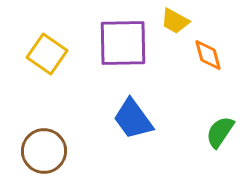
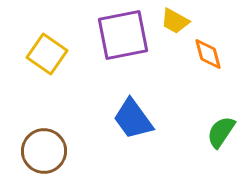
purple square: moved 8 px up; rotated 10 degrees counterclockwise
orange diamond: moved 1 px up
green semicircle: moved 1 px right
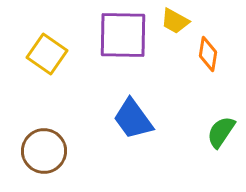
purple square: rotated 12 degrees clockwise
orange diamond: rotated 24 degrees clockwise
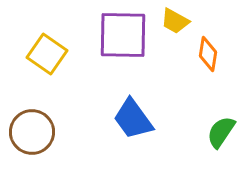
brown circle: moved 12 px left, 19 px up
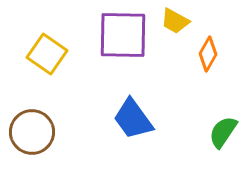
orange diamond: rotated 20 degrees clockwise
green semicircle: moved 2 px right
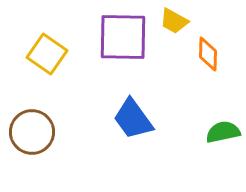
yellow trapezoid: moved 1 px left
purple square: moved 2 px down
orange diamond: rotated 28 degrees counterclockwise
green semicircle: rotated 44 degrees clockwise
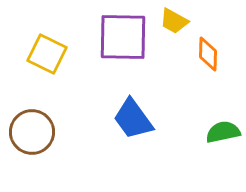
yellow square: rotated 9 degrees counterclockwise
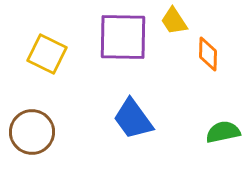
yellow trapezoid: rotated 28 degrees clockwise
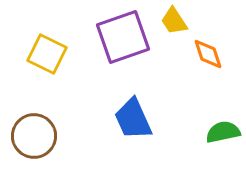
purple square: rotated 20 degrees counterclockwise
orange diamond: rotated 20 degrees counterclockwise
blue trapezoid: rotated 12 degrees clockwise
brown circle: moved 2 px right, 4 px down
